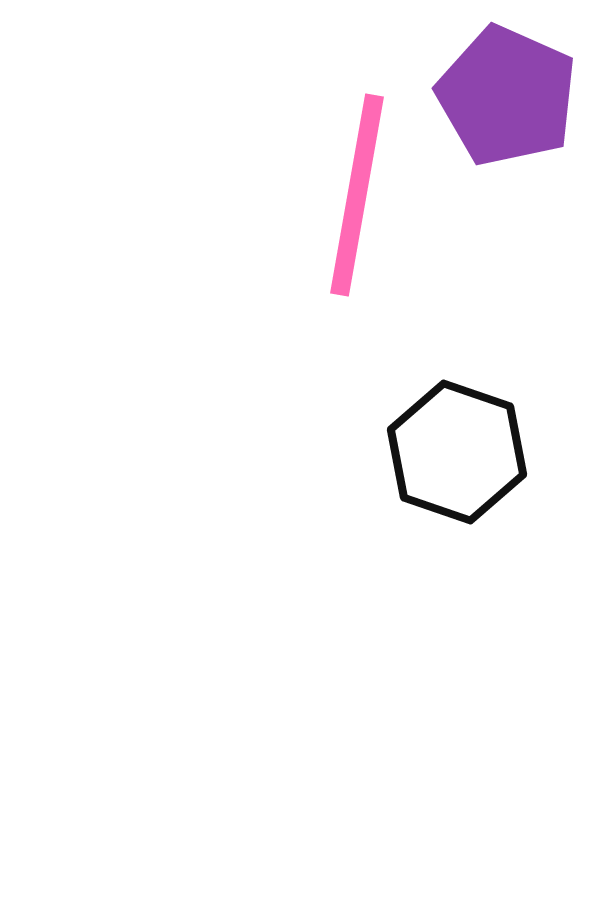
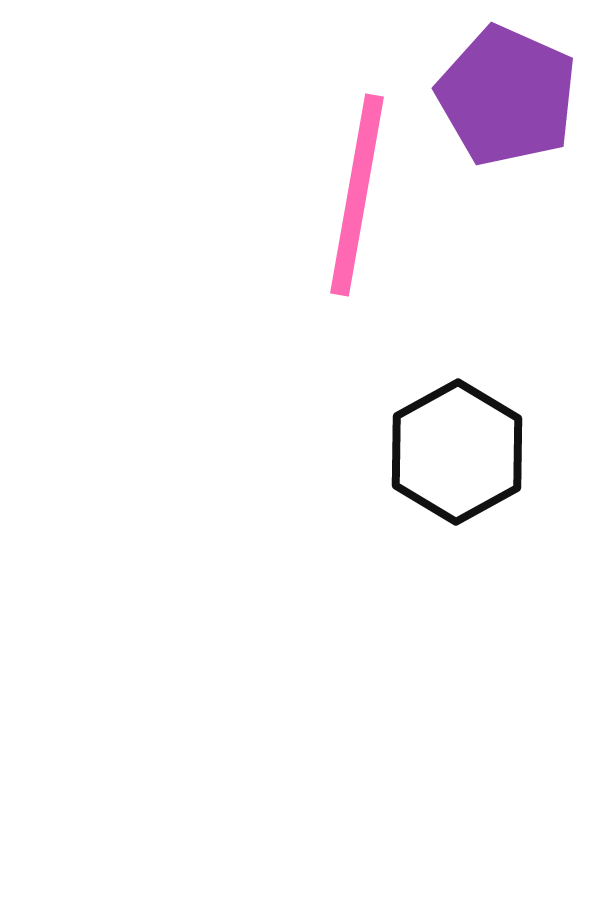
black hexagon: rotated 12 degrees clockwise
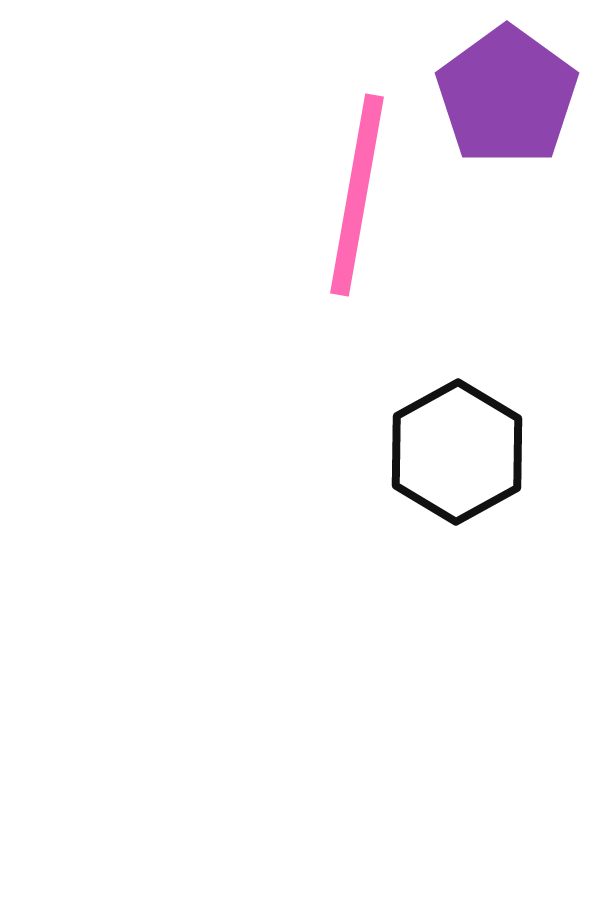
purple pentagon: rotated 12 degrees clockwise
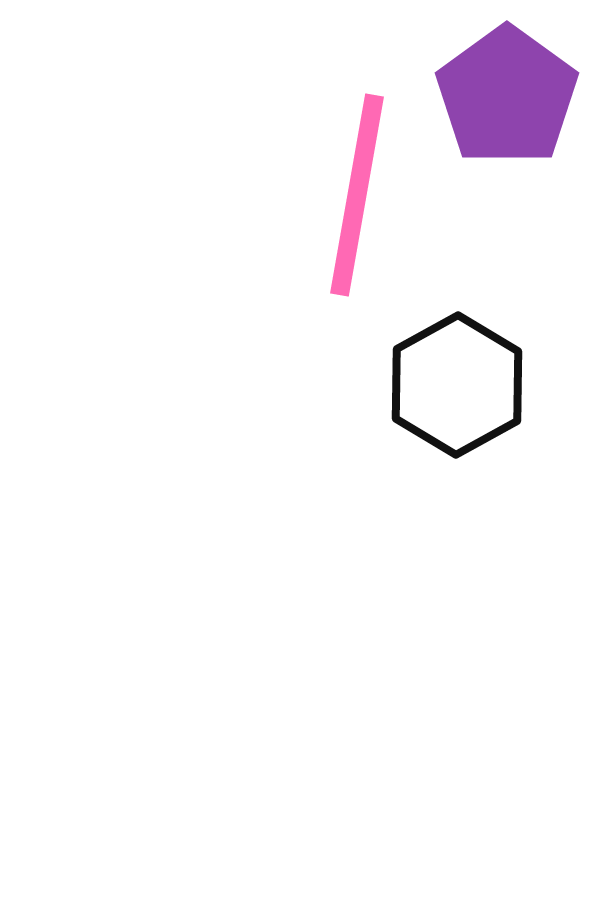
black hexagon: moved 67 px up
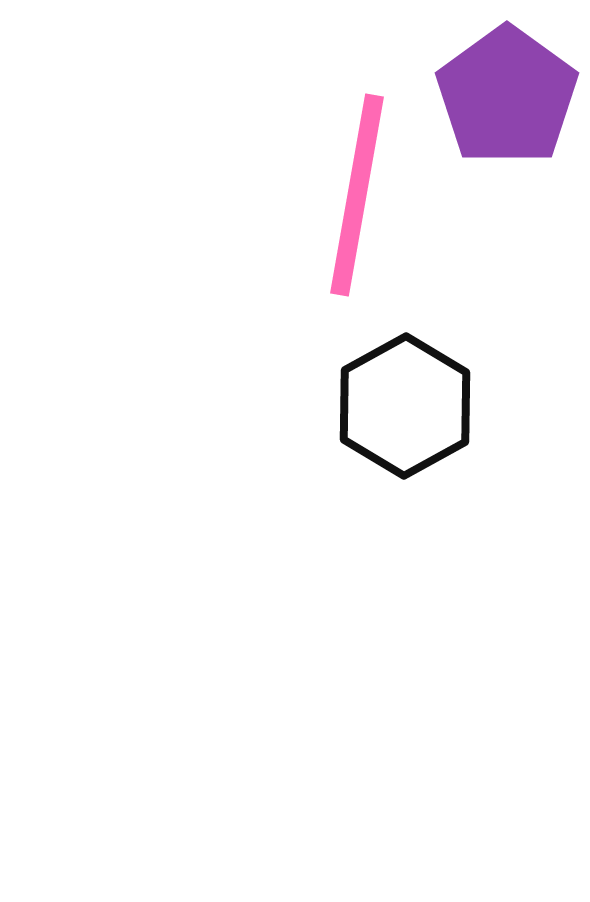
black hexagon: moved 52 px left, 21 px down
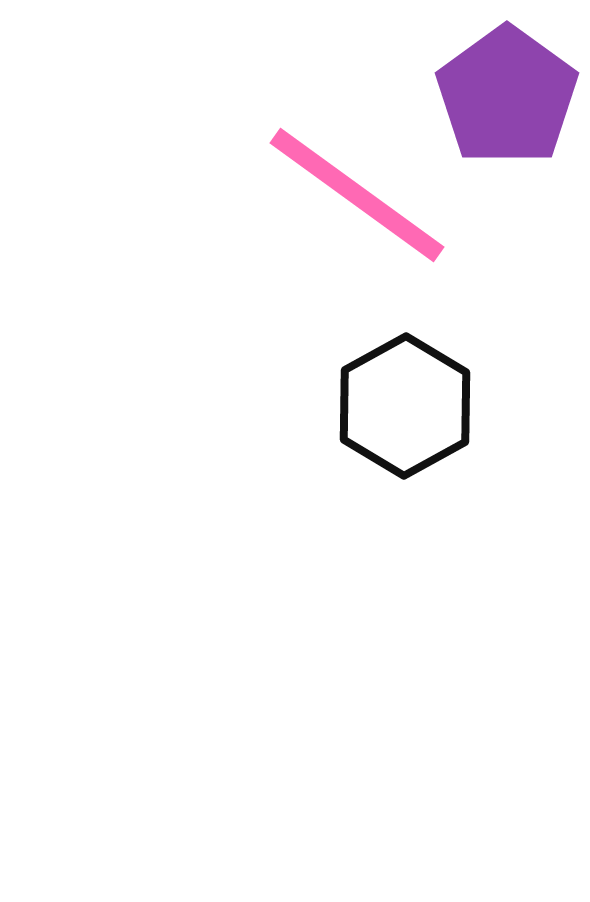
pink line: rotated 64 degrees counterclockwise
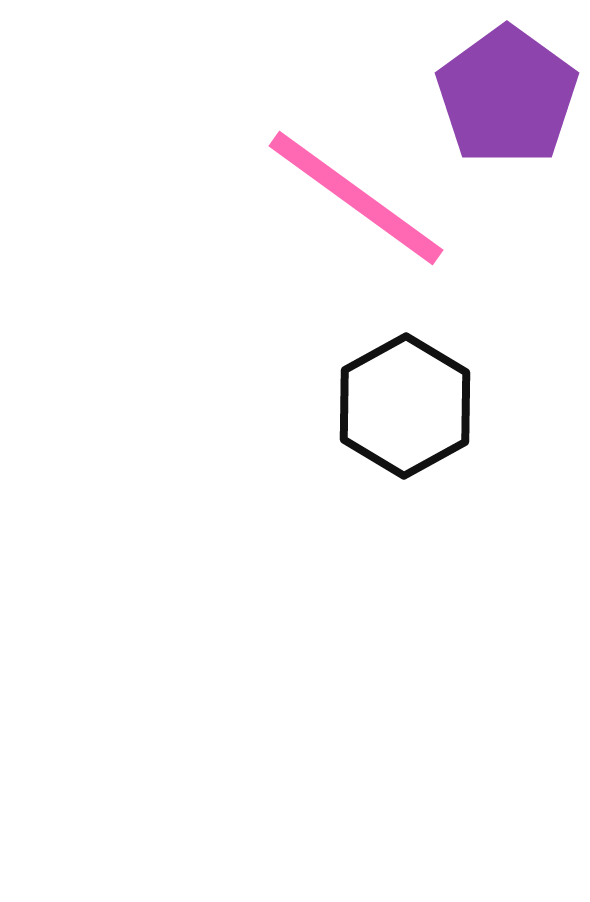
pink line: moved 1 px left, 3 px down
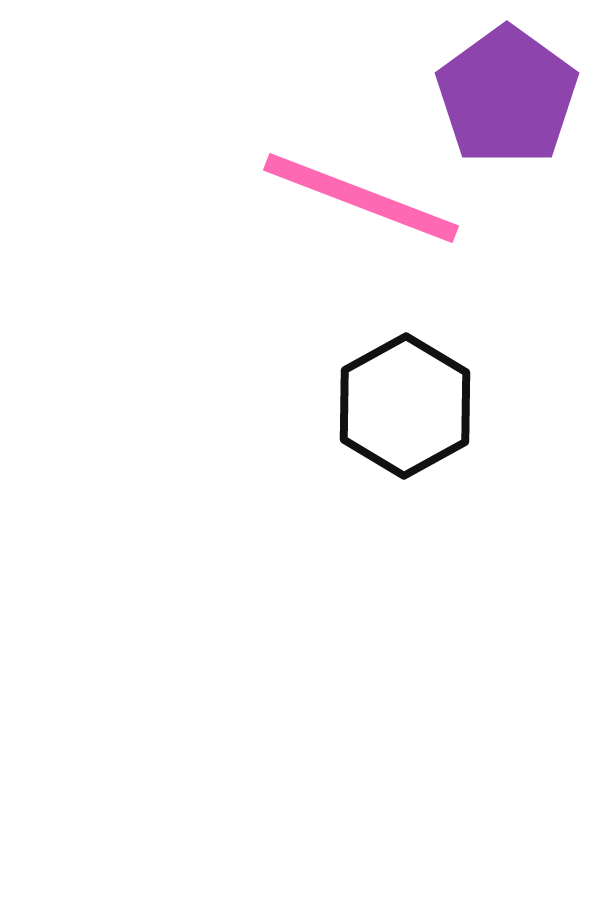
pink line: moved 5 px right; rotated 15 degrees counterclockwise
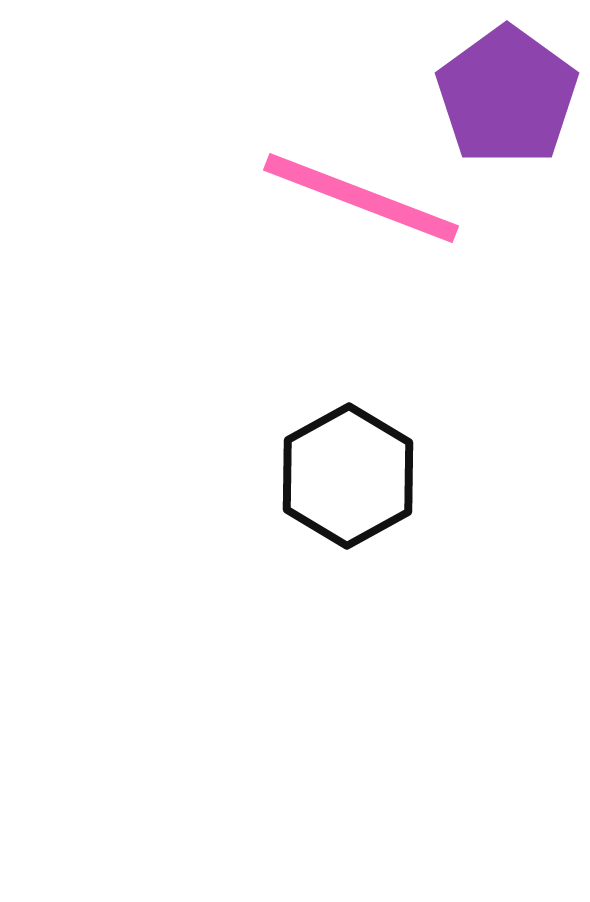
black hexagon: moved 57 px left, 70 px down
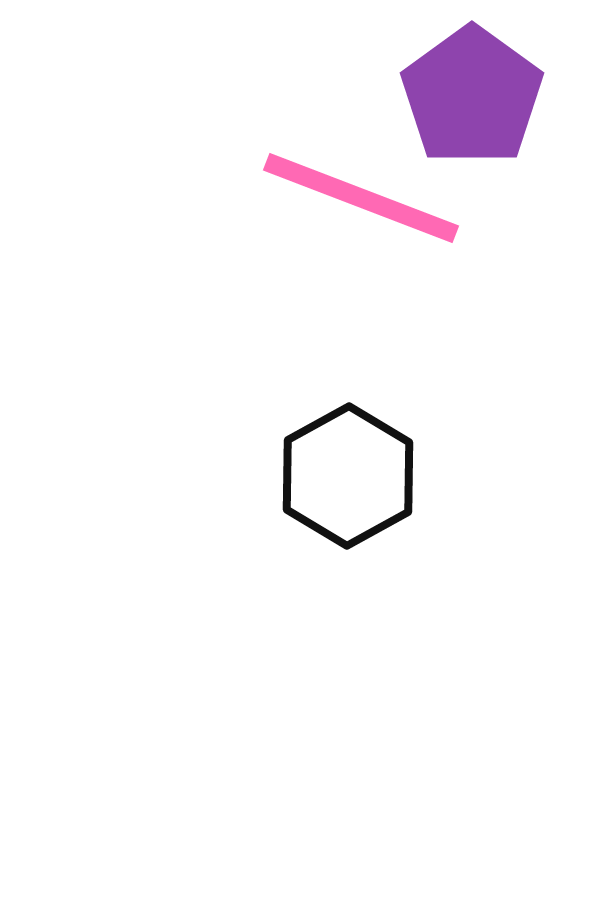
purple pentagon: moved 35 px left
